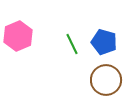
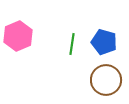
green line: rotated 35 degrees clockwise
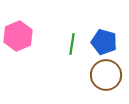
brown circle: moved 5 px up
